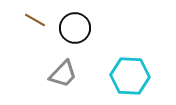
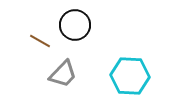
brown line: moved 5 px right, 21 px down
black circle: moved 3 px up
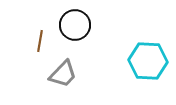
brown line: rotated 70 degrees clockwise
cyan hexagon: moved 18 px right, 15 px up
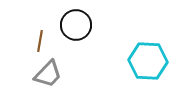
black circle: moved 1 px right
gray trapezoid: moved 15 px left
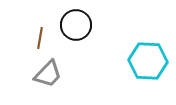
brown line: moved 3 px up
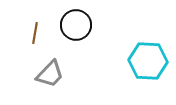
brown line: moved 5 px left, 5 px up
gray trapezoid: moved 2 px right
